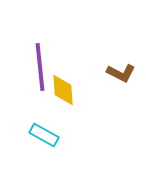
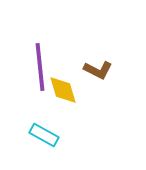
brown L-shape: moved 23 px left, 3 px up
yellow diamond: rotated 12 degrees counterclockwise
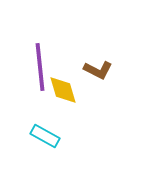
cyan rectangle: moved 1 px right, 1 px down
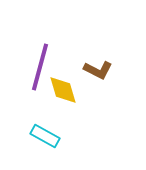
purple line: rotated 21 degrees clockwise
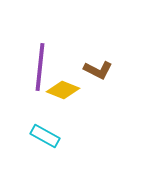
purple line: rotated 9 degrees counterclockwise
yellow diamond: rotated 52 degrees counterclockwise
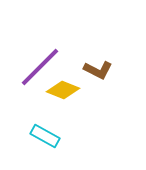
purple line: rotated 39 degrees clockwise
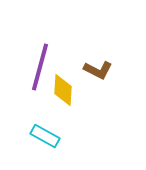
purple line: rotated 30 degrees counterclockwise
yellow diamond: rotated 72 degrees clockwise
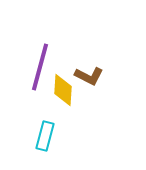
brown L-shape: moved 9 px left, 6 px down
cyan rectangle: rotated 76 degrees clockwise
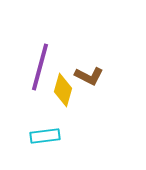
yellow diamond: rotated 12 degrees clockwise
cyan rectangle: rotated 68 degrees clockwise
